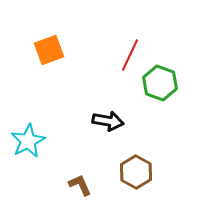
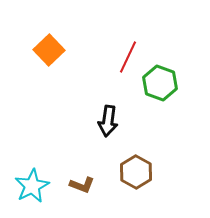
orange square: rotated 24 degrees counterclockwise
red line: moved 2 px left, 2 px down
black arrow: rotated 88 degrees clockwise
cyan star: moved 4 px right, 45 px down
brown L-shape: moved 2 px right; rotated 135 degrees clockwise
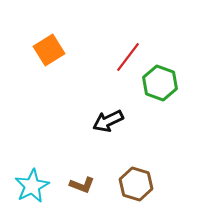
orange square: rotated 12 degrees clockwise
red line: rotated 12 degrees clockwise
black arrow: rotated 56 degrees clockwise
brown hexagon: moved 12 px down; rotated 12 degrees counterclockwise
